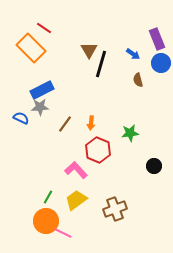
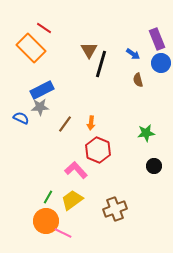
green star: moved 16 px right
yellow trapezoid: moved 4 px left
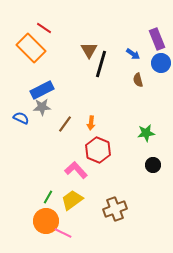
gray star: moved 2 px right
black circle: moved 1 px left, 1 px up
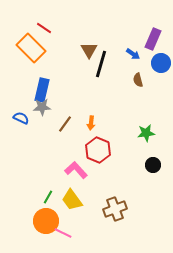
purple rectangle: moved 4 px left; rotated 45 degrees clockwise
blue rectangle: rotated 50 degrees counterclockwise
yellow trapezoid: rotated 90 degrees counterclockwise
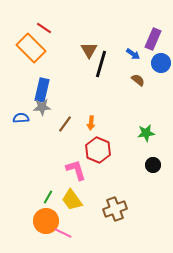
brown semicircle: rotated 144 degrees clockwise
blue semicircle: rotated 28 degrees counterclockwise
pink L-shape: rotated 25 degrees clockwise
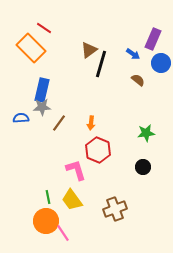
brown triangle: rotated 24 degrees clockwise
brown line: moved 6 px left, 1 px up
black circle: moved 10 px left, 2 px down
green line: rotated 40 degrees counterclockwise
pink line: rotated 30 degrees clockwise
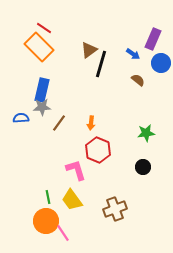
orange rectangle: moved 8 px right, 1 px up
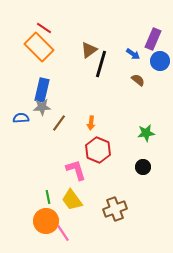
blue circle: moved 1 px left, 2 px up
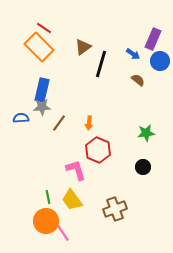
brown triangle: moved 6 px left, 3 px up
orange arrow: moved 2 px left
